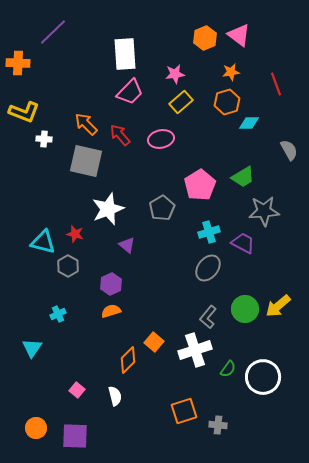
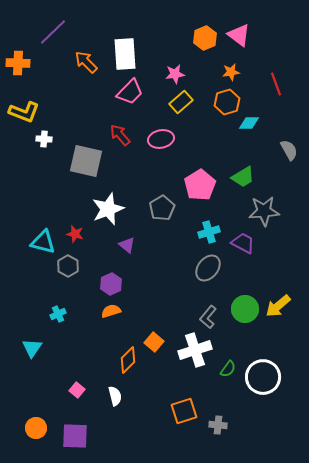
orange arrow at (86, 124): moved 62 px up
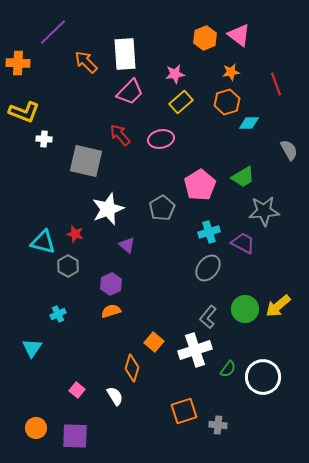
orange diamond at (128, 360): moved 4 px right, 8 px down; rotated 28 degrees counterclockwise
white semicircle at (115, 396): rotated 18 degrees counterclockwise
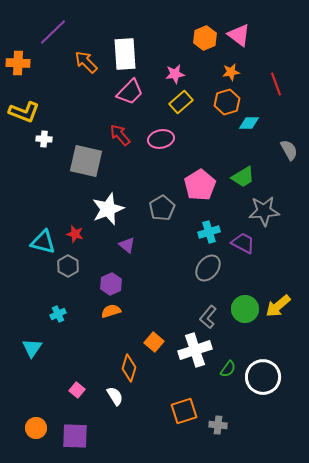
orange diamond at (132, 368): moved 3 px left
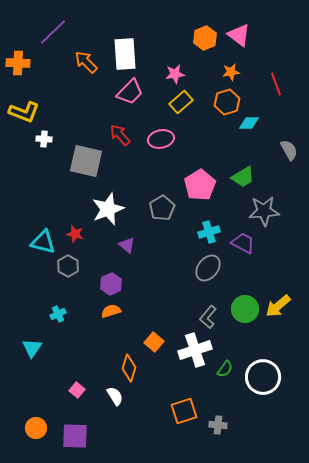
green semicircle at (228, 369): moved 3 px left
